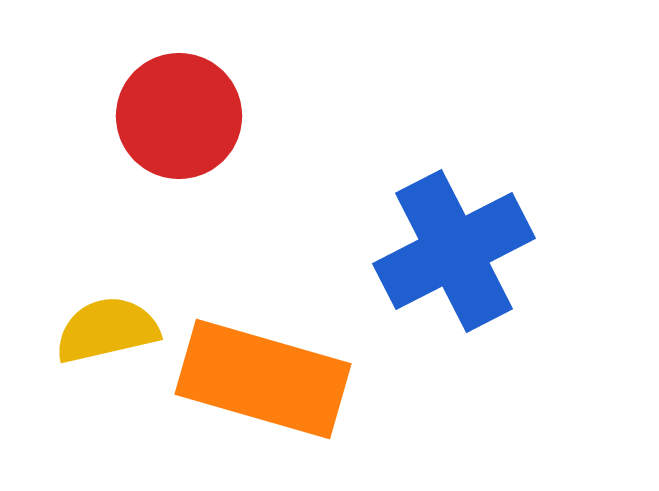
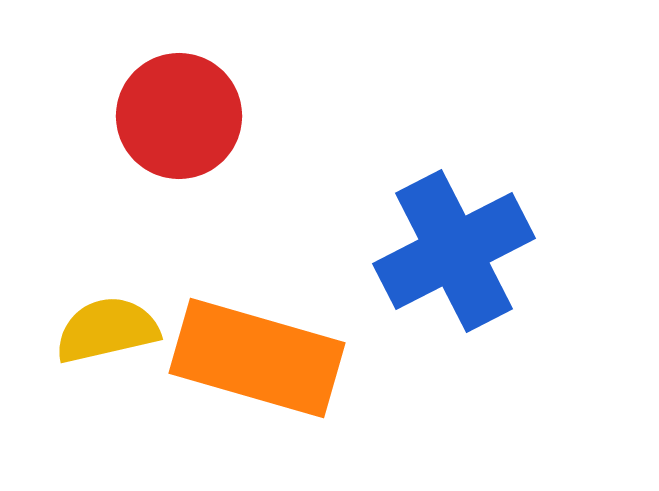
orange rectangle: moved 6 px left, 21 px up
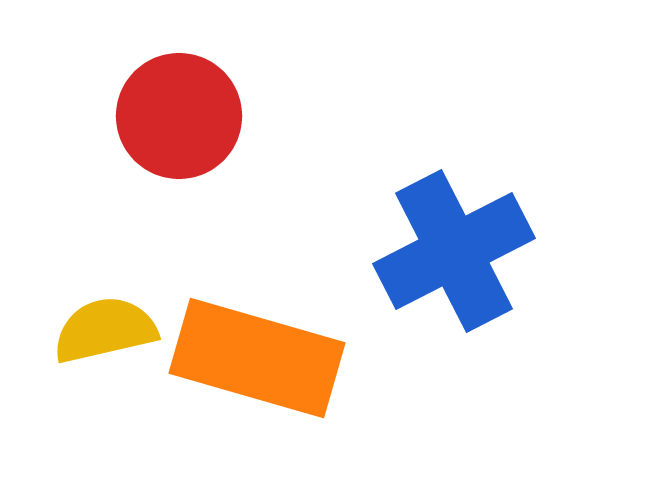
yellow semicircle: moved 2 px left
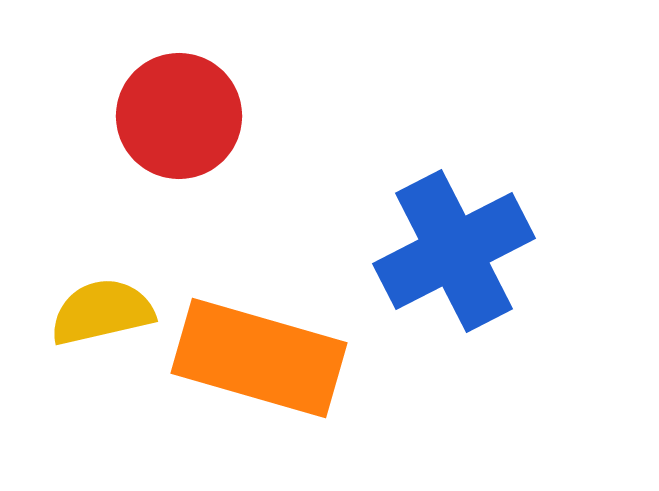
yellow semicircle: moved 3 px left, 18 px up
orange rectangle: moved 2 px right
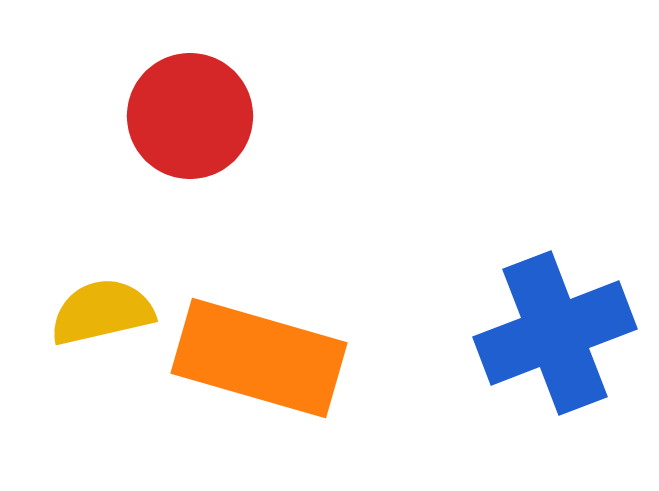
red circle: moved 11 px right
blue cross: moved 101 px right, 82 px down; rotated 6 degrees clockwise
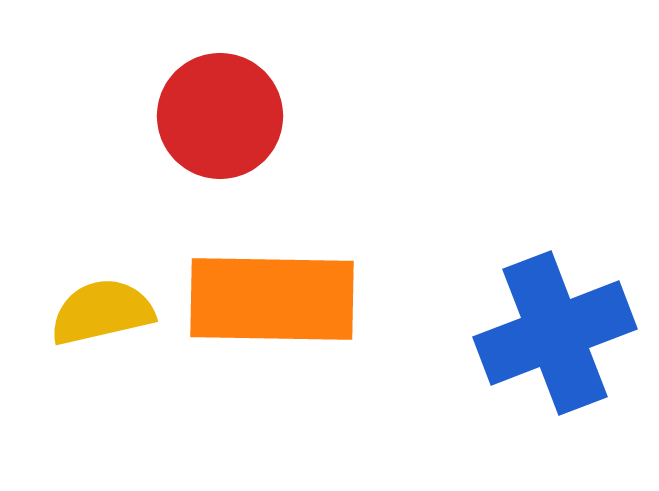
red circle: moved 30 px right
orange rectangle: moved 13 px right, 59 px up; rotated 15 degrees counterclockwise
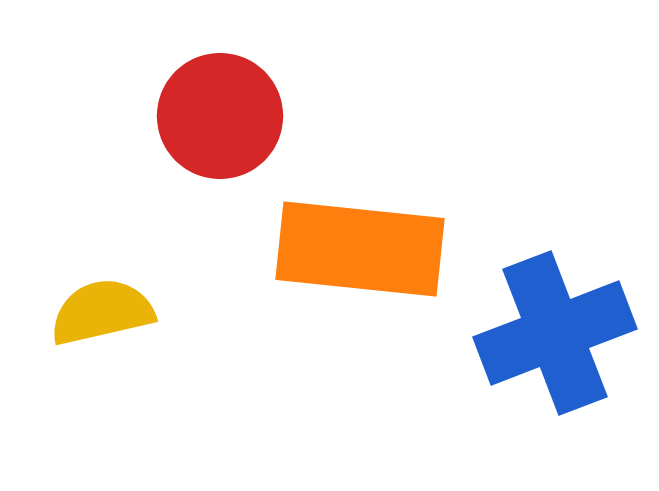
orange rectangle: moved 88 px right, 50 px up; rotated 5 degrees clockwise
